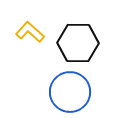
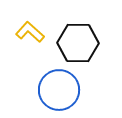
blue circle: moved 11 px left, 2 px up
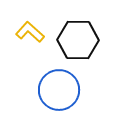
black hexagon: moved 3 px up
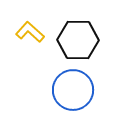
blue circle: moved 14 px right
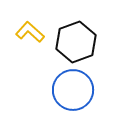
black hexagon: moved 2 px left, 2 px down; rotated 21 degrees counterclockwise
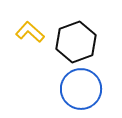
blue circle: moved 8 px right, 1 px up
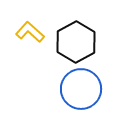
black hexagon: rotated 9 degrees counterclockwise
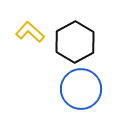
black hexagon: moved 1 px left
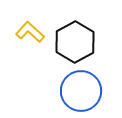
blue circle: moved 2 px down
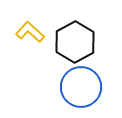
blue circle: moved 4 px up
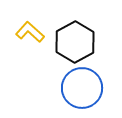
blue circle: moved 1 px right, 1 px down
